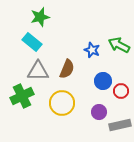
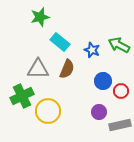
cyan rectangle: moved 28 px right
gray triangle: moved 2 px up
yellow circle: moved 14 px left, 8 px down
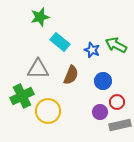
green arrow: moved 3 px left
brown semicircle: moved 4 px right, 6 px down
red circle: moved 4 px left, 11 px down
purple circle: moved 1 px right
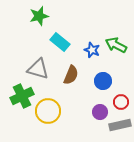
green star: moved 1 px left, 1 px up
gray triangle: rotated 15 degrees clockwise
red circle: moved 4 px right
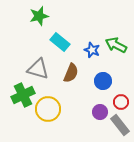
brown semicircle: moved 2 px up
green cross: moved 1 px right, 1 px up
yellow circle: moved 2 px up
gray rectangle: rotated 65 degrees clockwise
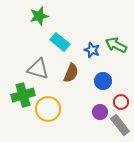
green cross: rotated 10 degrees clockwise
